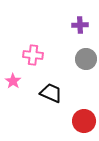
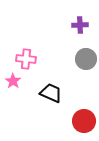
pink cross: moved 7 px left, 4 px down
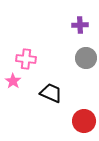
gray circle: moved 1 px up
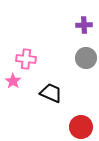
purple cross: moved 4 px right
red circle: moved 3 px left, 6 px down
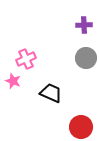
pink cross: rotated 30 degrees counterclockwise
pink star: rotated 14 degrees counterclockwise
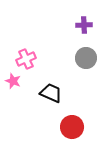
red circle: moved 9 px left
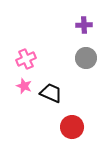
pink star: moved 11 px right, 5 px down
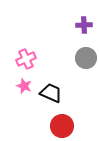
red circle: moved 10 px left, 1 px up
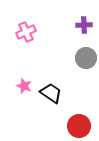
pink cross: moved 27 px up
black trapezoid: rotated 10 degrees clockwise
red circle: moved 17 px right
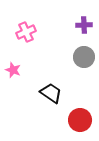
gray circle: moved 2 px left, 1 px up
pink star: moved 11 px left, 16 px up
red circle: moved 1 px right, 6 px up
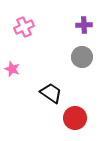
pink cross: moved 2 px left, 5 px up
gray circle: moved 2 px left
pink star: moved 1 px left, 1 px up
red circle: moved 5 px left, 2 px up
